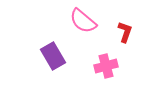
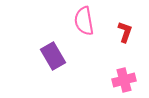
pink semicircle: moved 1 px right; rotated 40 degrees clockwise
pink cross: moved 18 px right, 14 px down
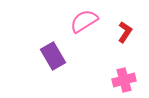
pink semicircle: rotated 68 degrees clockwise
red L-shape: rotated 15 degrees clockwise
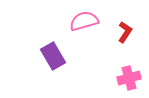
pink semicircle: rotated 16 degrees clockwise
pink cross: moved 5 px right, 2 px up
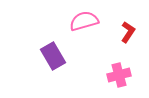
red L-shape: moved 3 px right
pink cross: moved 10 px left, 3 px up
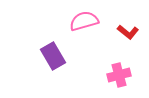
red L-shape: rotated 95 degrees clockwise
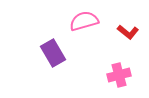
purple rectangle: moved 3 px up
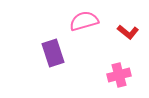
purple rectangle: rotated 12 degrees clockwise
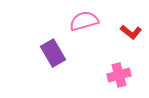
red L-shape: moved 3 px right
purple rectangle: rotated 12 degrees counterclockwise
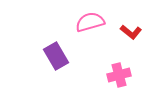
pink semicircle: moved 6 px right, 1 px down
purple rectangle: moved 3 px right, 3 px down
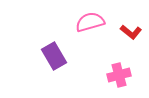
purple rectangle: moved 2 px left
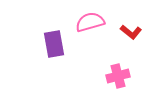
purple rectangle: moved 12 px up; rotated 20 degrees clockwise
pink cross: moved 1 px left, 1 px down
